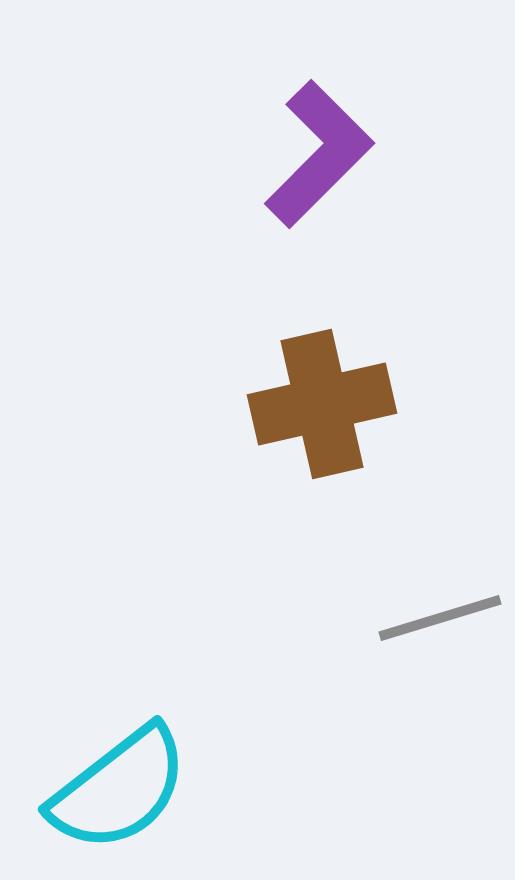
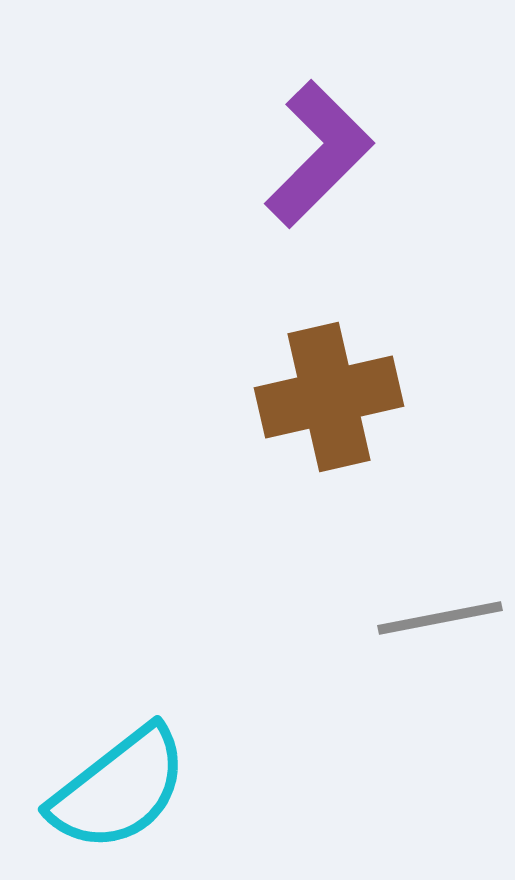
brown cross: moved 7 px right, 7 px up
gray line: rotated 6 degrees clockwise
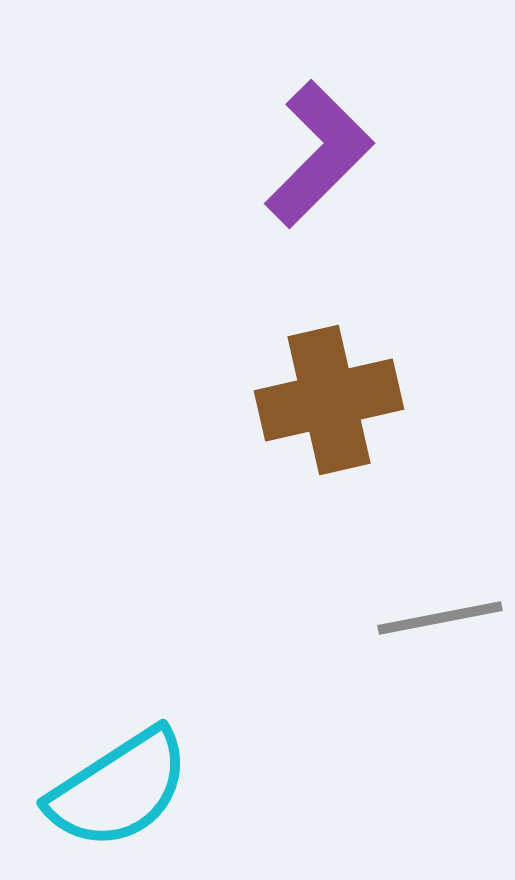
brown cross: moved 3 px down
cyan semicircle: rotated 5 degrees clockwise
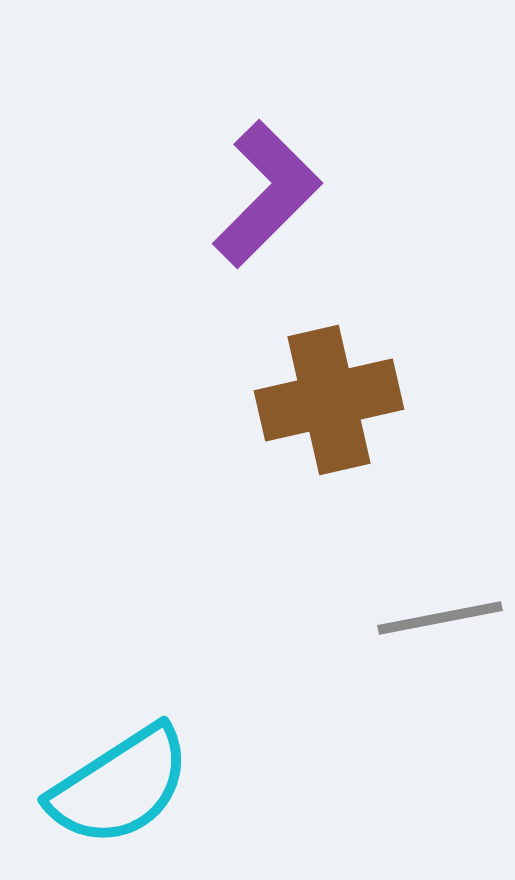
purple L-shape: moved 52 px left, 40 px down
cyan semicircle: moved 1 px right, 3 px up
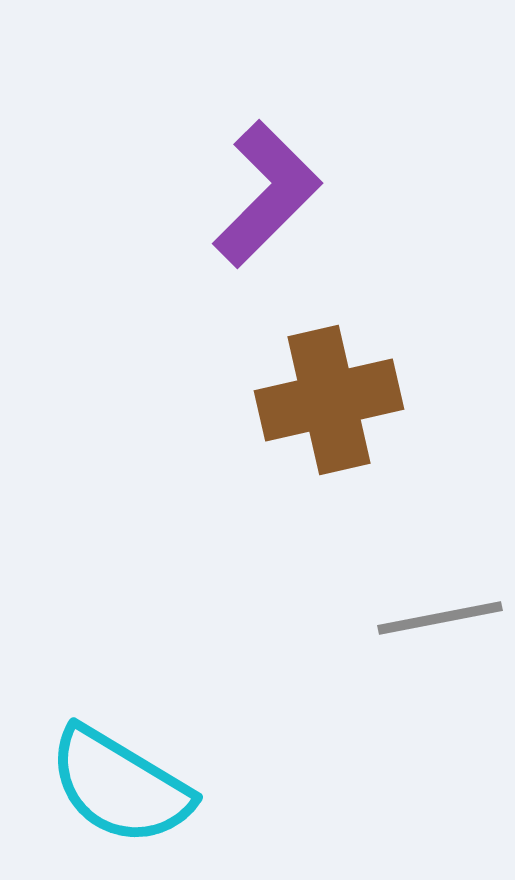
cyan semicircle: rotated 64 degrees clockwise
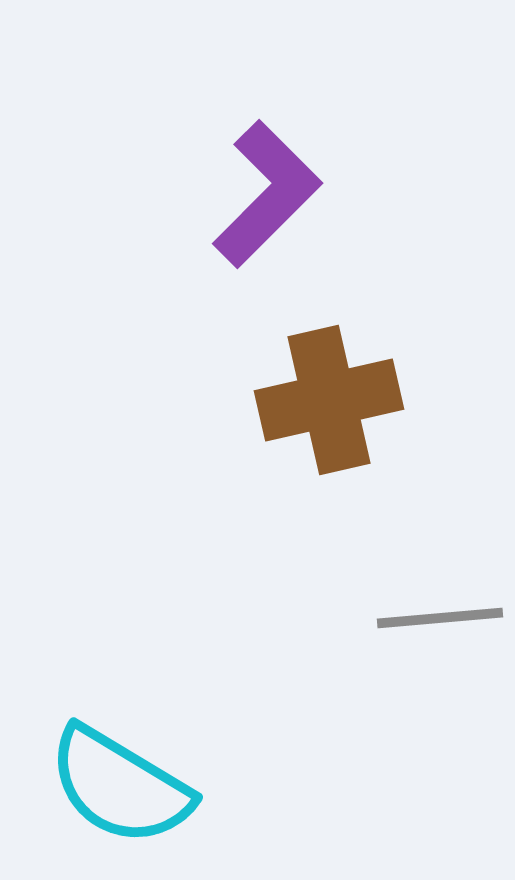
gray line: rotated 6 degrees clockwise
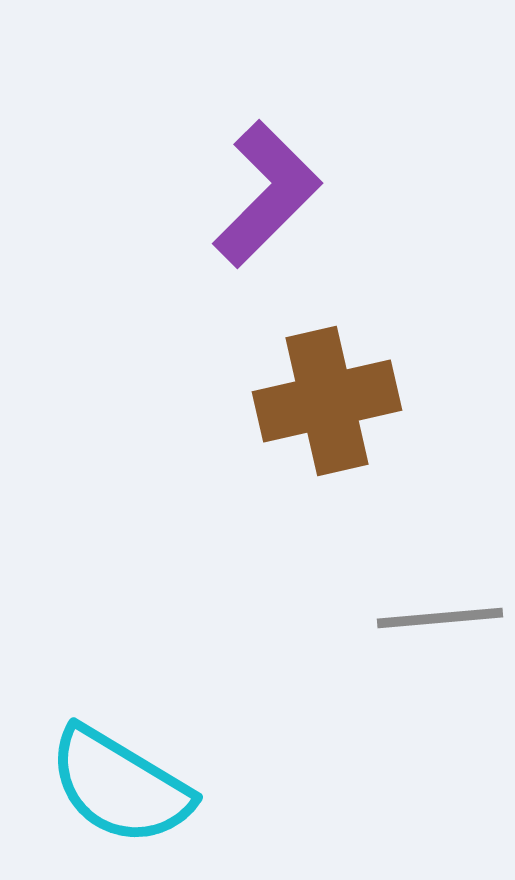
brown cross: moved 2 px left, 1 px down
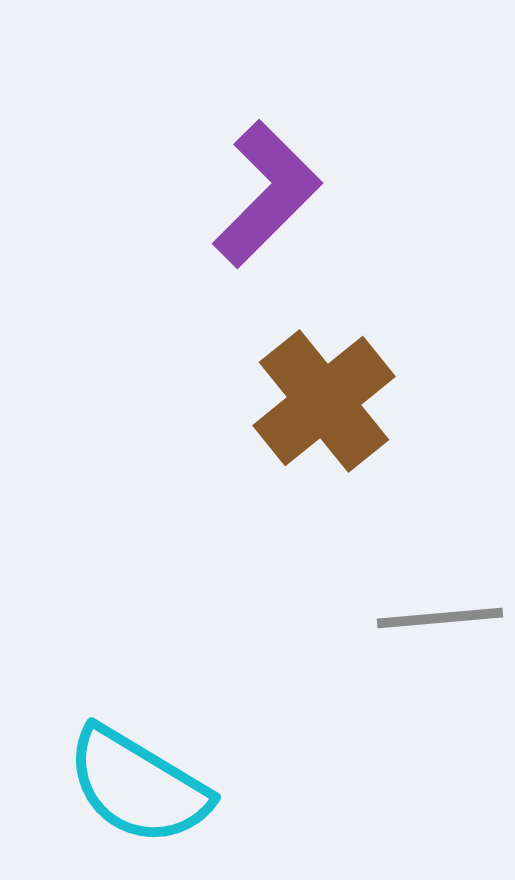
brown cross: moved 3 px left; rotated 26 degrees counterclockwise
cyan semicircle: moved 18 px right
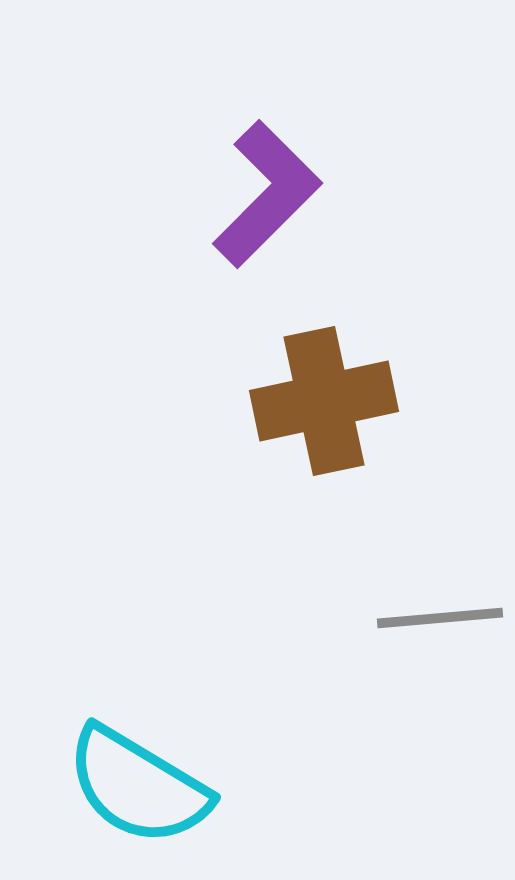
brown cross: rotated 27 degrees clockwise
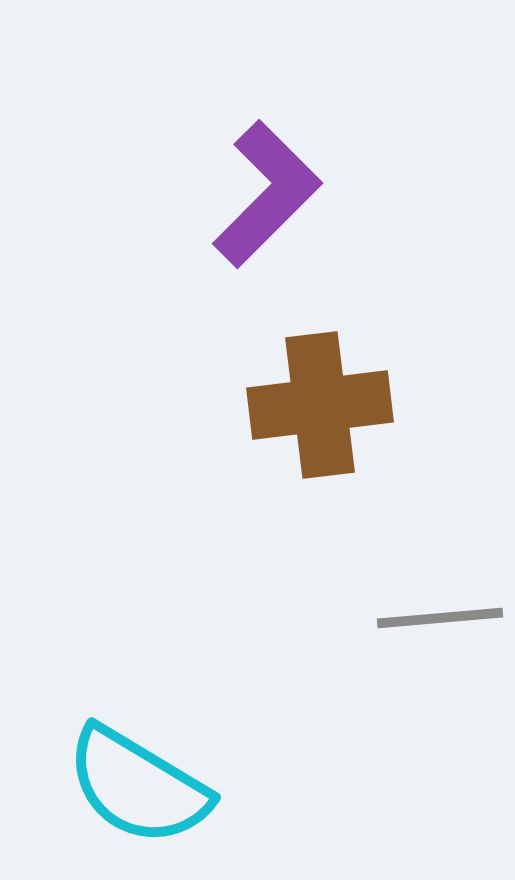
brown cross: moved 4 px left, 4 px down; rotated 5 degrees clockwise
